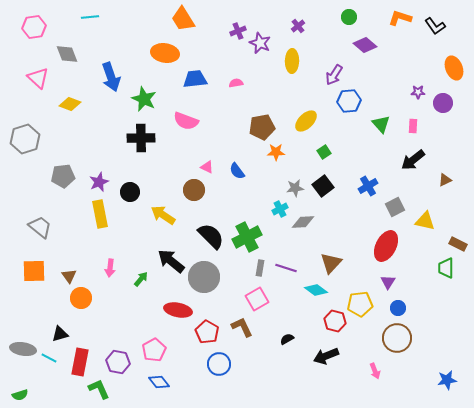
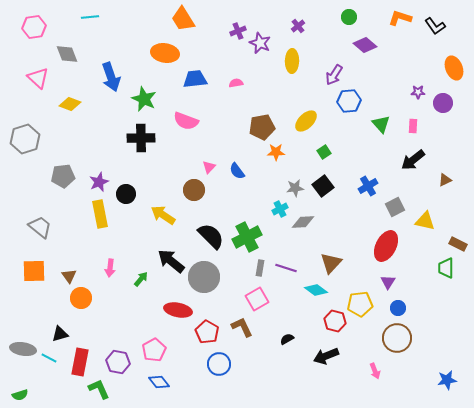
pink triangle at (207, 167): moved 2 px right; rotated 48 degrees clockwise
black circle at (130, 192): moved 4 px left, 2 px down
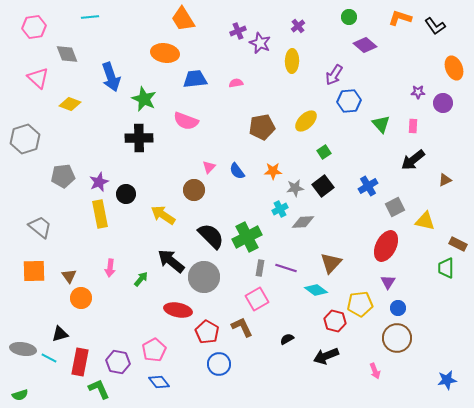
black cross at (141, 138): moved 2 px left
orange star at (276, 152): moved 3 px left, 19 px down
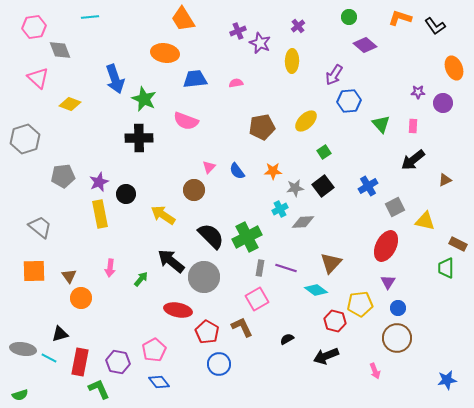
gray diamond at (67, 54): moved 7 px left, 4 px up
blue arrow at (111, 77): moved 4 px right, 2 px down
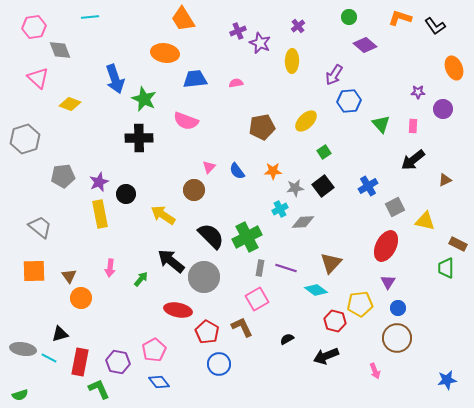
purple circle at (443, 103): moved 6 px down
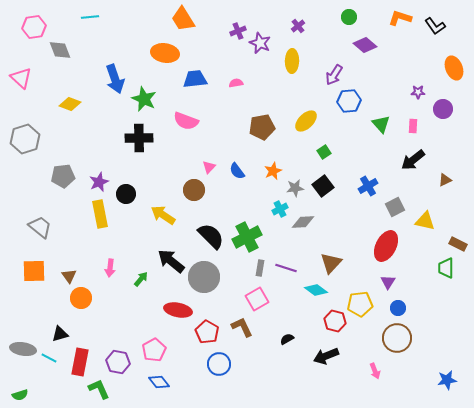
pink triangle at (38, 78): moved 17 px left
orange star at (273, 171): rotated 24 degrees counterclockwise
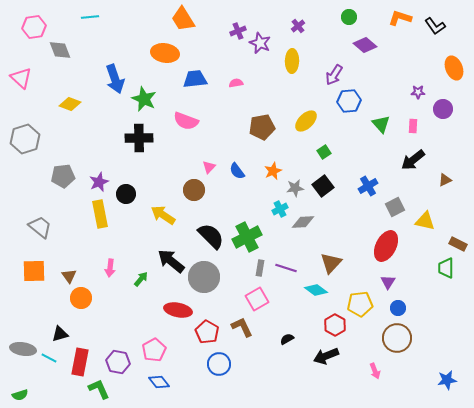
red hexagon at (335, 321): moved 4 px down; rotated 15 degrees clockwise
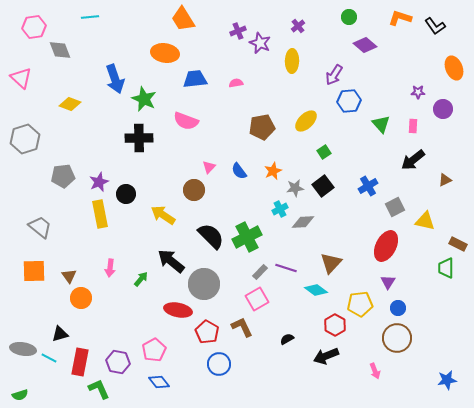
blue semicircle at (237, 171): moved 2 px right
gray rectangle at (260, 268): moved 4 px down; rotated 35 degrees clockwise
gray circle at (204, 277): moved 7 px down
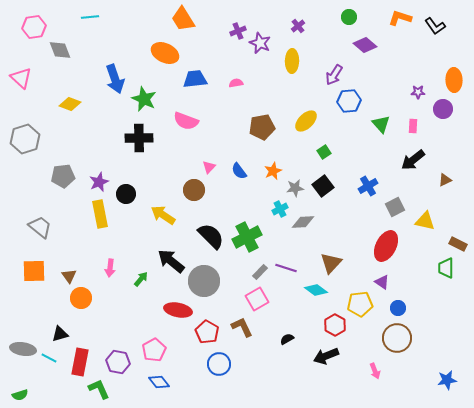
orange ellipse at (165, 53): rotated 16 degrees clockwise
orange ellipse at (454, 68): moved 12 px down; rotated 20 degrees clockwise
purple triangle at (388, 282): moved 6 px left; rotated 28 degrees counterclockwise
gray circle at (204, 284): moved 3 px up
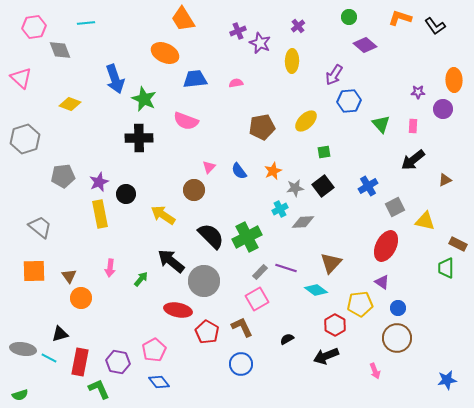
cyan line at (90, 17): moved 4 px left, 6 px down
green square at (324, 152): rotated 24 degrees clockwise
blue circle at (219, 364): moved 22 px right
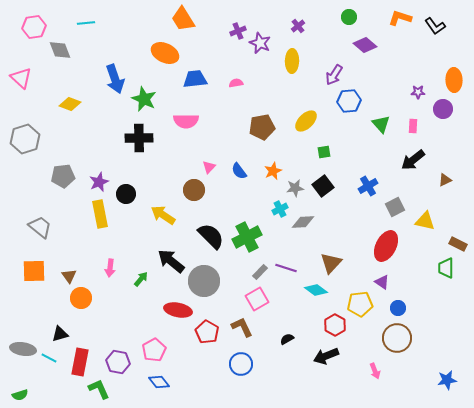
pink semicircle at (186, 121): rotated 20 degrees counterclockwise
